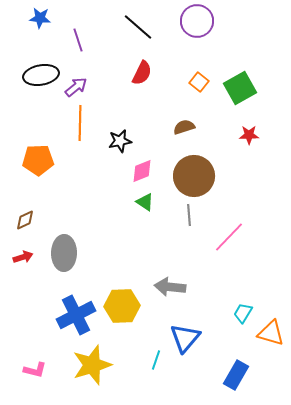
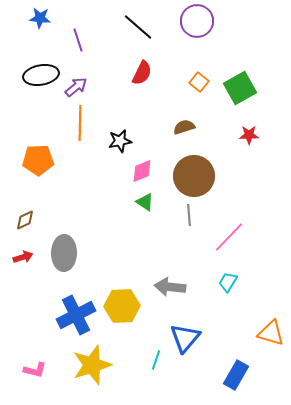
cyan trapezoid: moved 15 px left, 31 px up
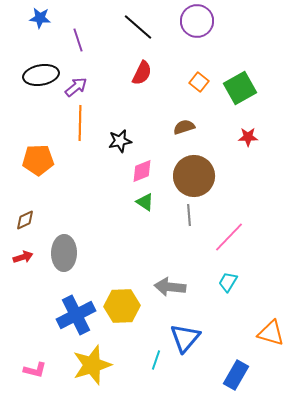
red star: moved 1 px left, 2 px down
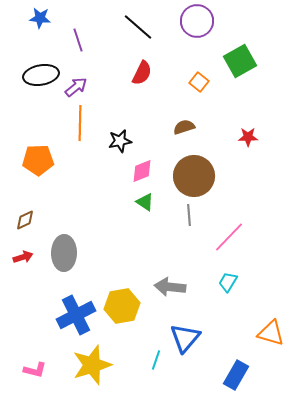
green square: moved 27 px up
yellow hexagon: rotated 8 degrees counterclockwise
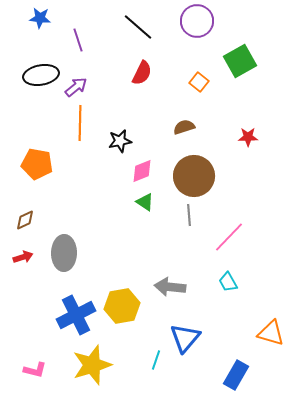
orange pentagon: moved 1 px left, 4 px down; rotated 12 degrees clockwise
cyan trapezoid: rotated 60 degrees counterclockwise
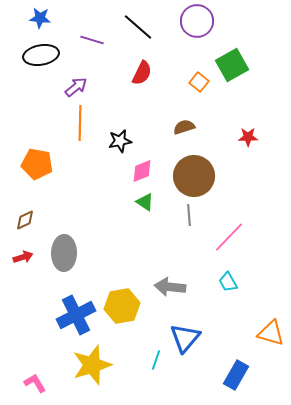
purple line: moved 14 px right; rotated 55 degrees counterclockwise
green square: moved 8 px left, 4 px down
black ellipse: moved 20 px up
pink L-shape: moved 13 px down; rotated 135 degrees counterclockwise
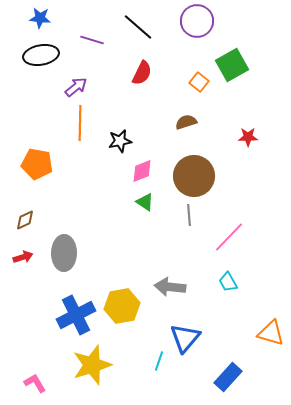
brown semicircle: moved 2 px right, 5 px up
cyan line: moved 3 px right, 1 px down
blue rectangle: moved 8 px left, 2 px down; rotated 12 degrees clockwise
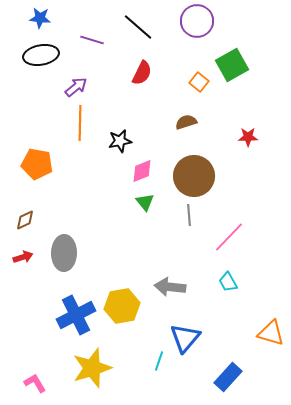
green triangle: rotated 18 degrees clockwise
yellow star: moved 3 px down
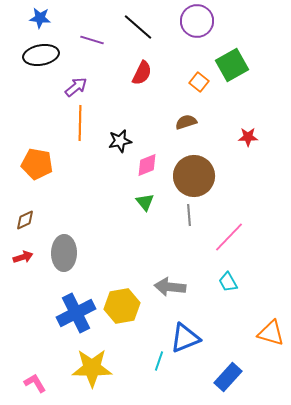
pink diamond: moved 5 px right, 6 px up
blue cross: moved 2 px up
blue triangle: rotated 28 degrees clockwise
yellow star: rotated 18 degrees clockwise
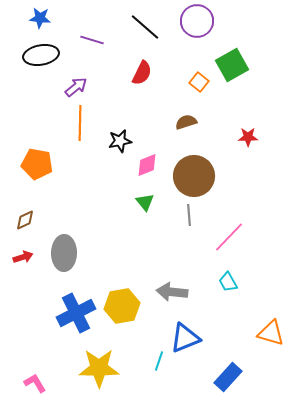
black line: moved 7 px right
gray arrow: moved 2 px right, 5 px down
yellow star: moved 7 px right
